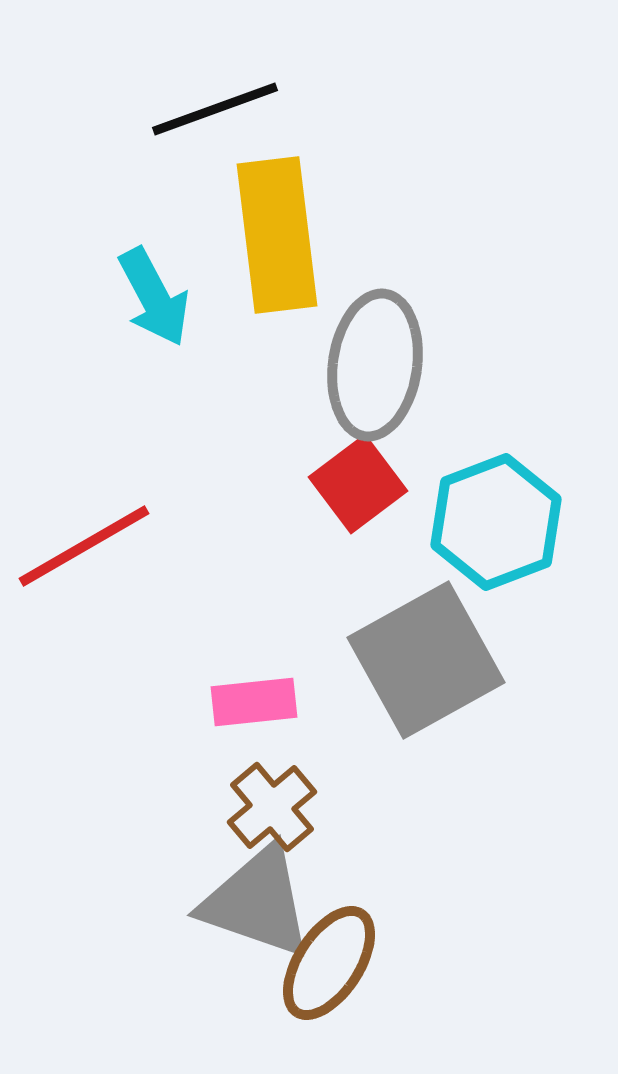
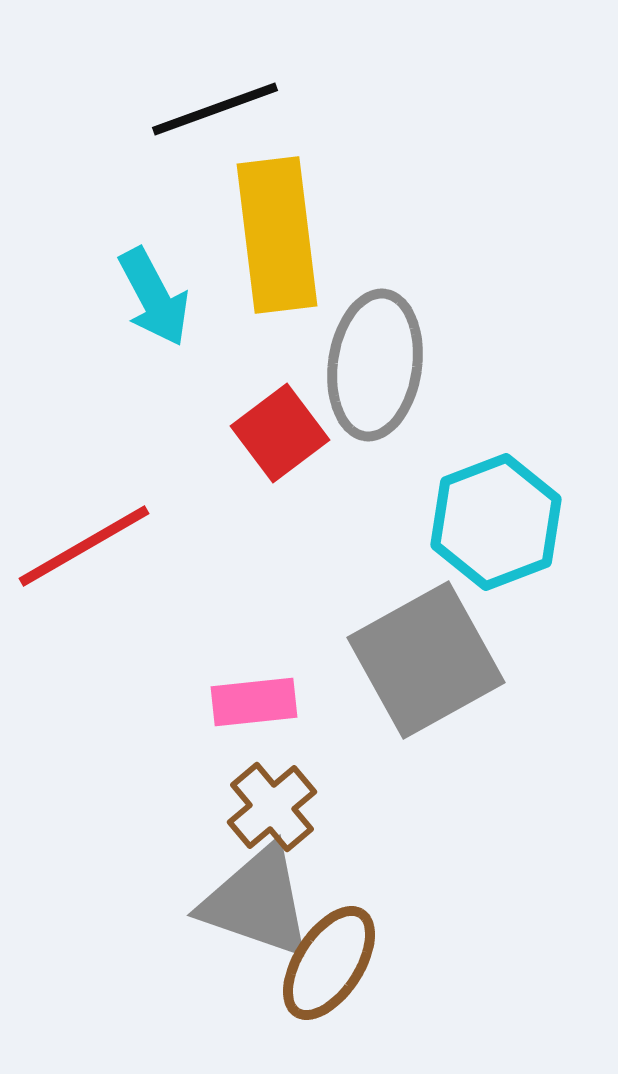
red square: moved 78 px left, 51 px up
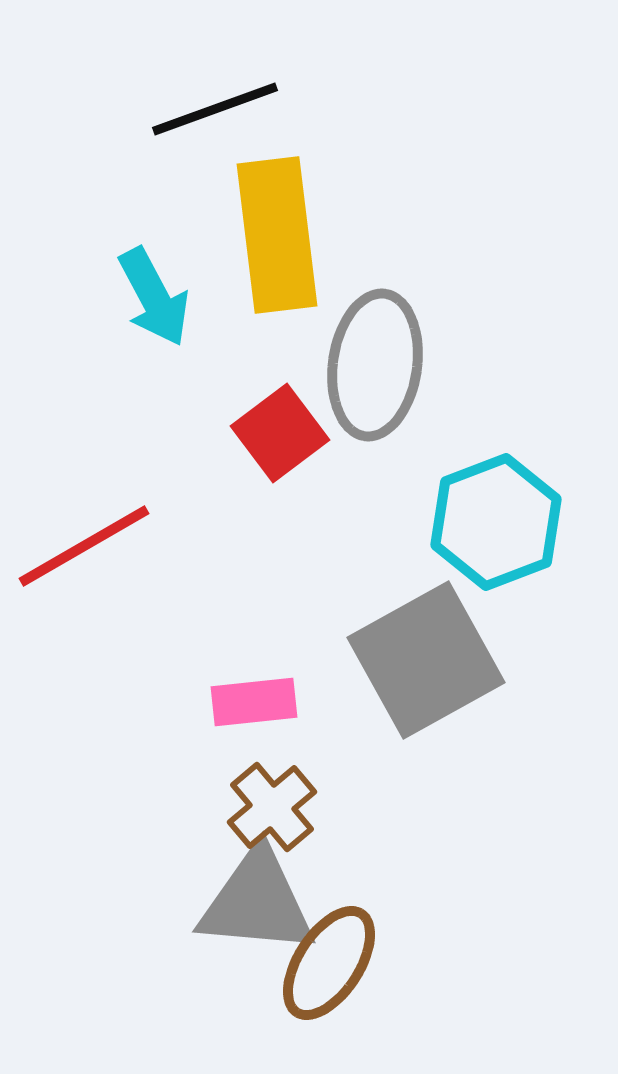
gray triangle: rotated 14 degrees counterclockwise
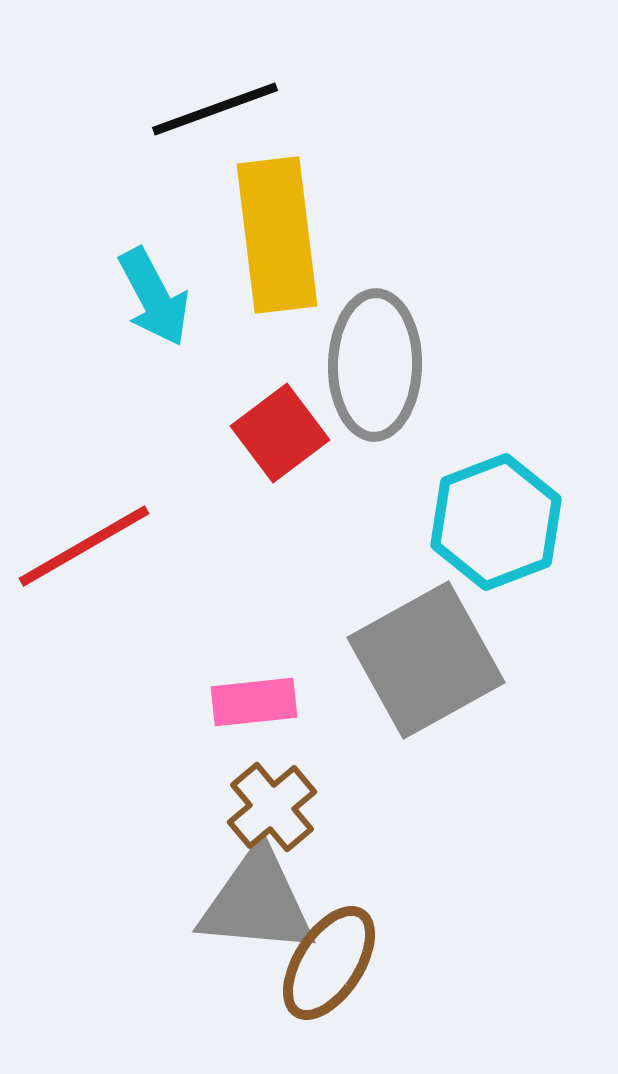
gray ellipse: rotated 7 degrees counterclockwise
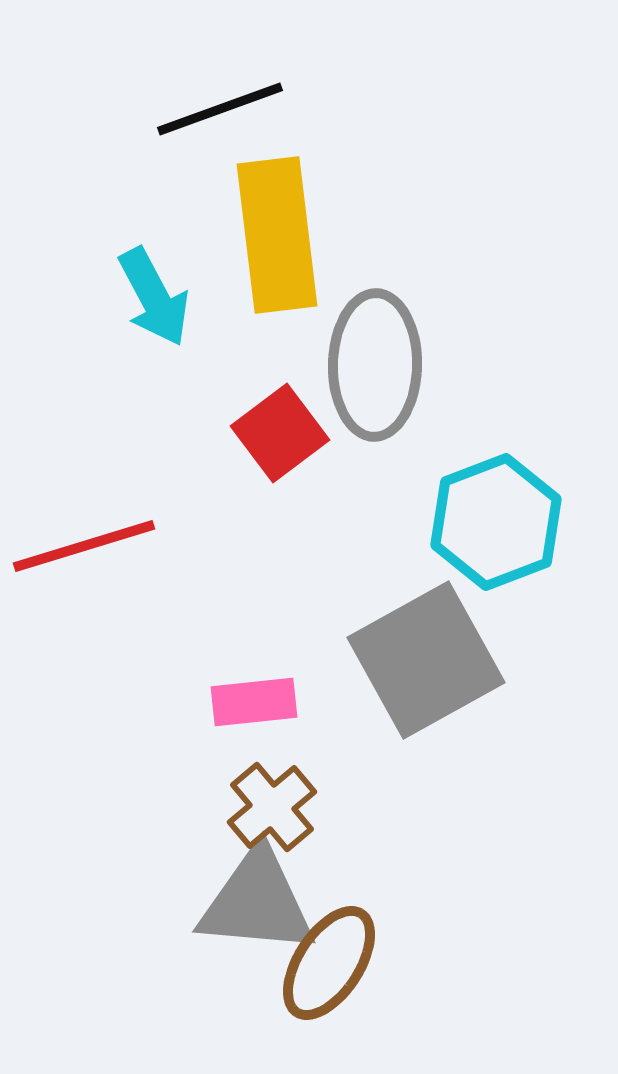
black line: moved 5 px right
red line: rotated 13 degrees clockwise
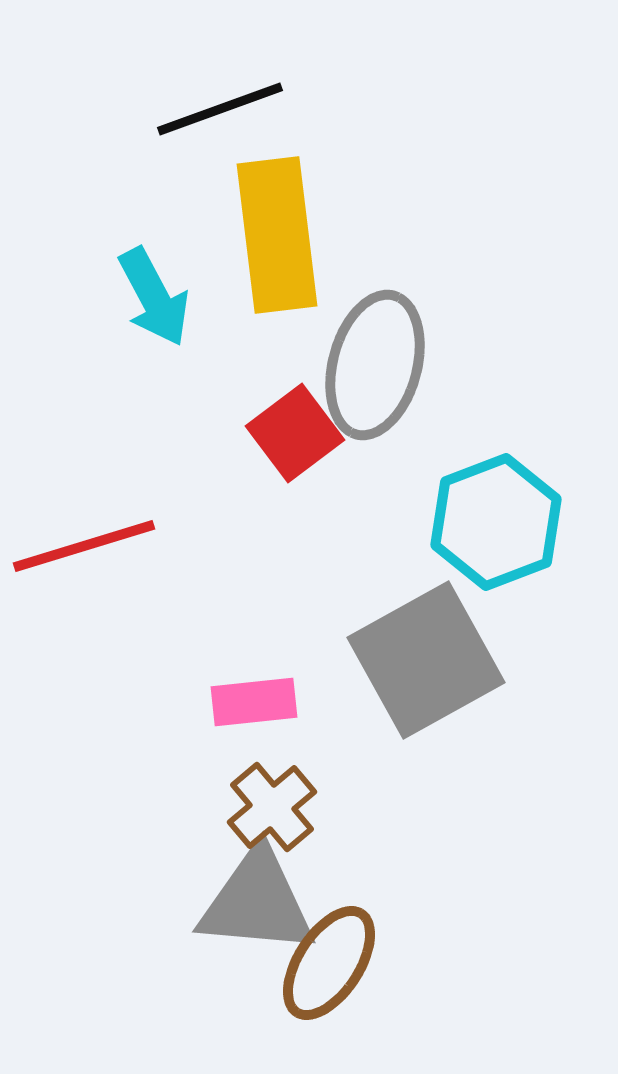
gray ellipse: rotated 14 degrees clockwise
red square: moved 15 px right
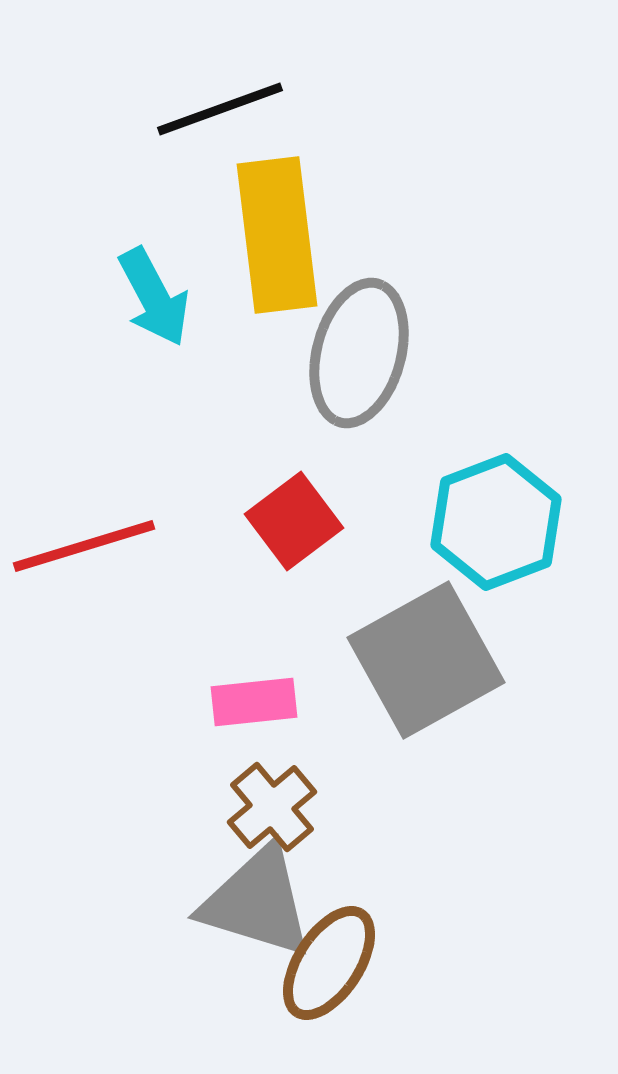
gray ellipse: moved 16 px left, 12 px up
red square: moved 1 px left, 88 px down
gray triangle: rotated 12 degrees clockwise
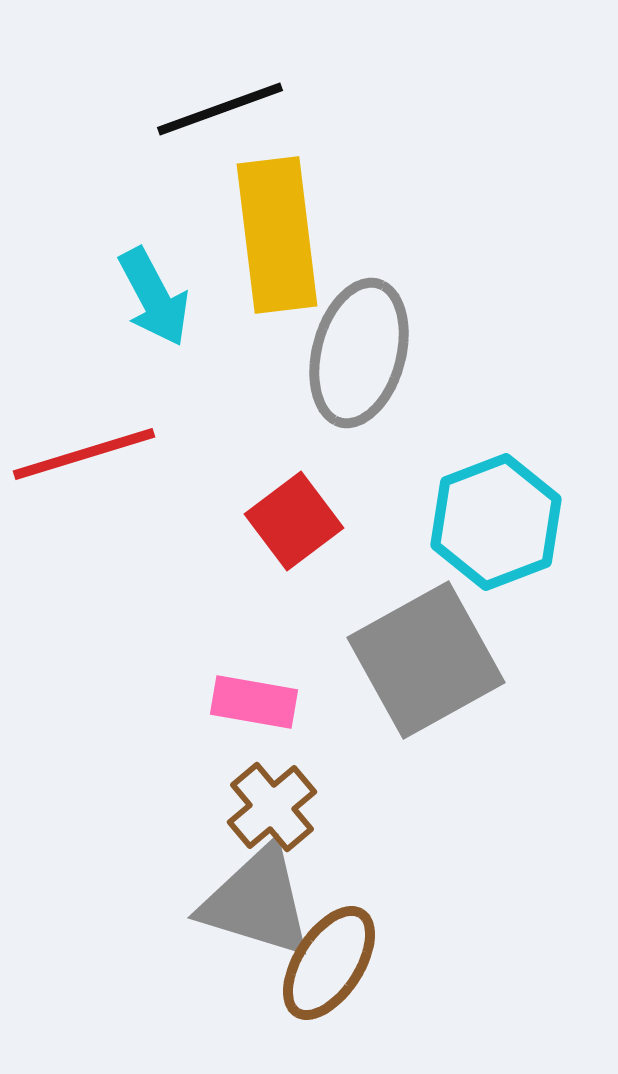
red line: moved 92 px up
pink rectangle: rotated 16 degrees clockwise
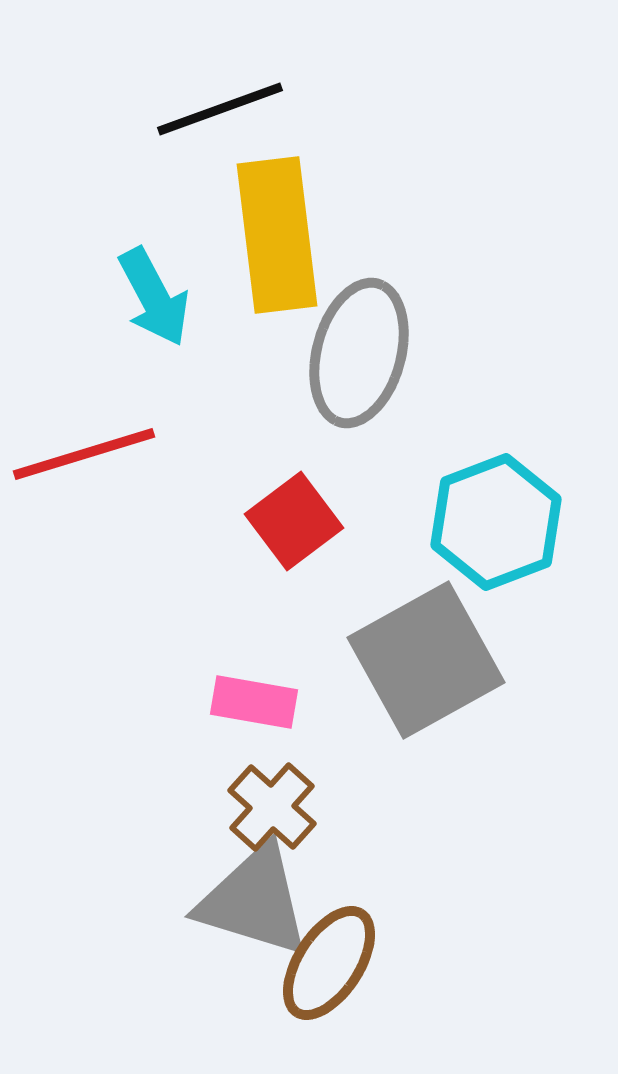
brown cross: rotated 8 degrees counterclockwise
gray triangle: moved 3 px left, 1 px up
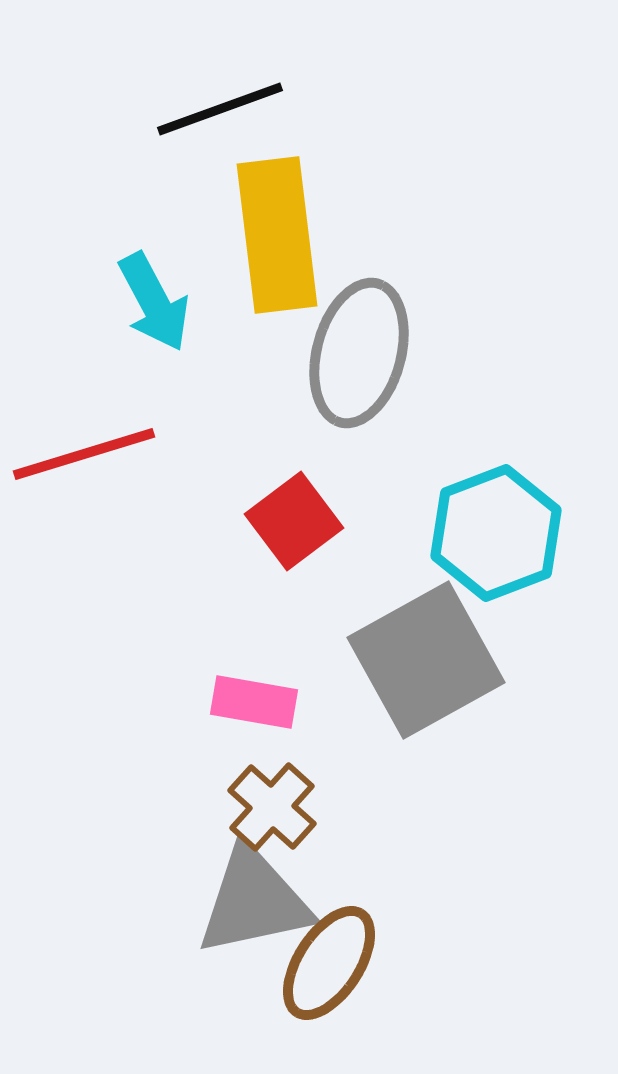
cyan arrow: moved 5 px down
cyan hexagon: moved 11 px down
gray triangle: rotated 29 degrees counterclockwise
